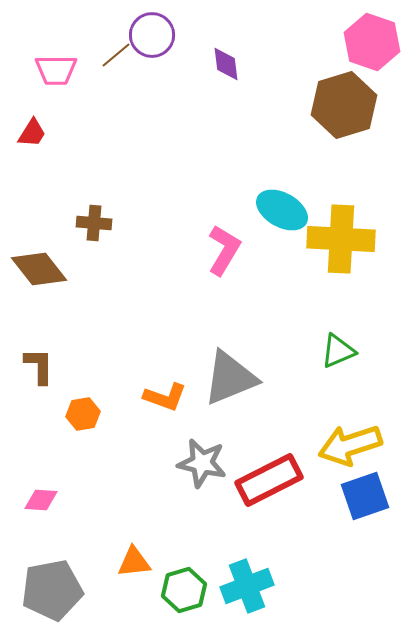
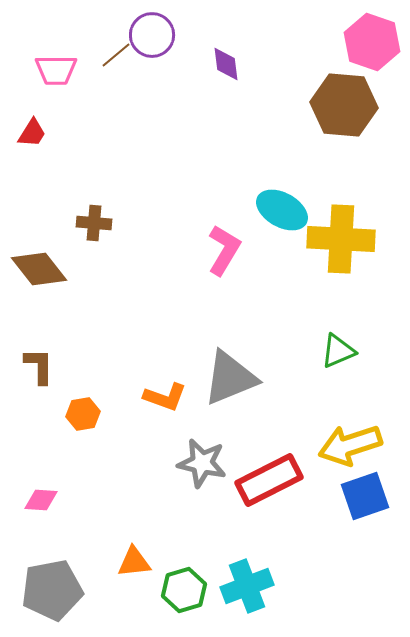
brown hexagon: rotated 22 degrees clockwise
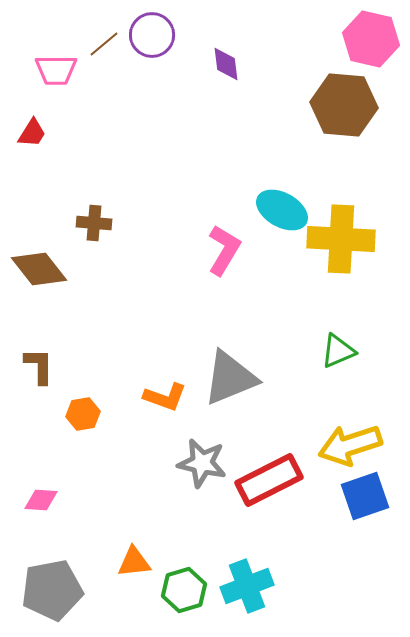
pink hexagon: moved 1 px left, 3 px up; rotated 6 degrees counterclockwise
brown line: moved 12 px left, 11 px up
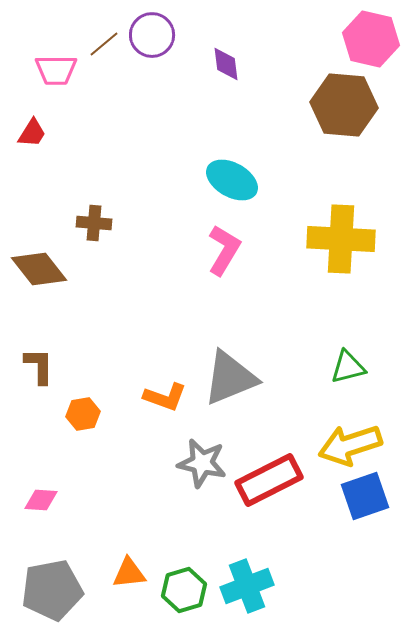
cyan ellipse: moved 50 px left, 30 px up
green triangle: moved 10 px right, 16 px down; rotated 9 degrees clockwise
orange triangle: moved 5 px left, 11 px down
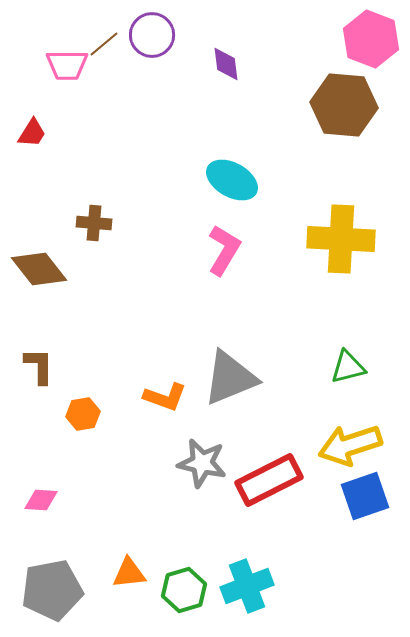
pink hexagon: rotated 8 degrees clockwise
pink trapezoid: moved 11 px right, 5 px up
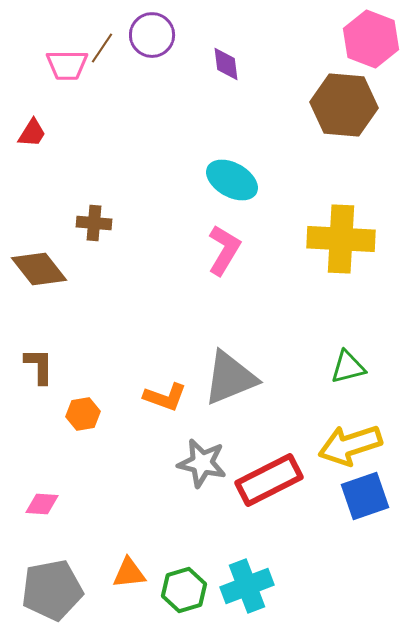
brown line: moved 2 px left, 4 px down; rotated 16 degrees counterclockwise
pink diamond: moved 1 px right, 4 px down
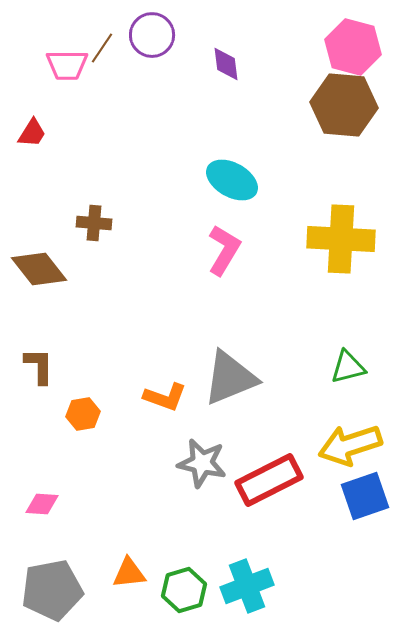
pink hexagon: moved 18 px left, 8 px down; rotated 6 degrees counterclockwise
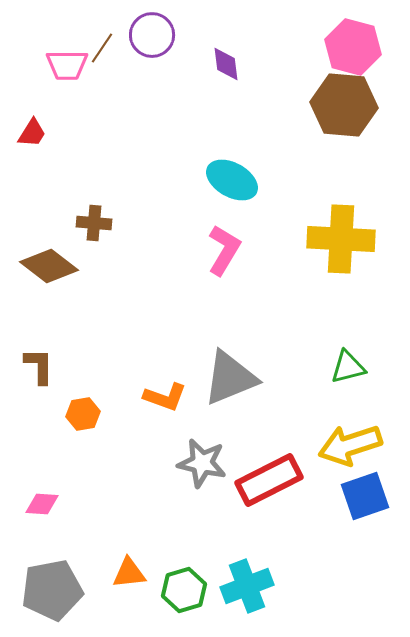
brown diamond: moved 10 px right, 3 px up; rotated 14 degrees counterclockwise
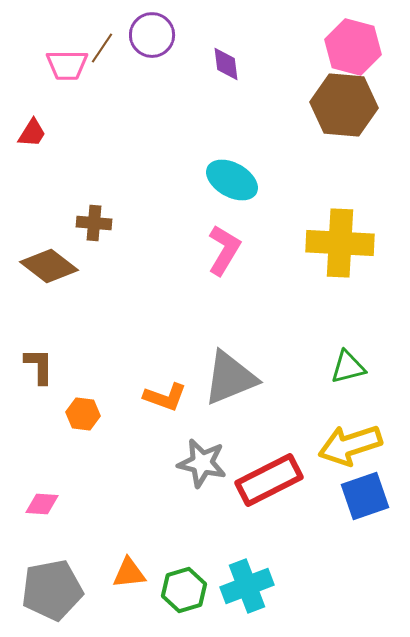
yellow cross: moved 1 px left, 4 px down
orange hexagon: rotated 16 degrees clockwise
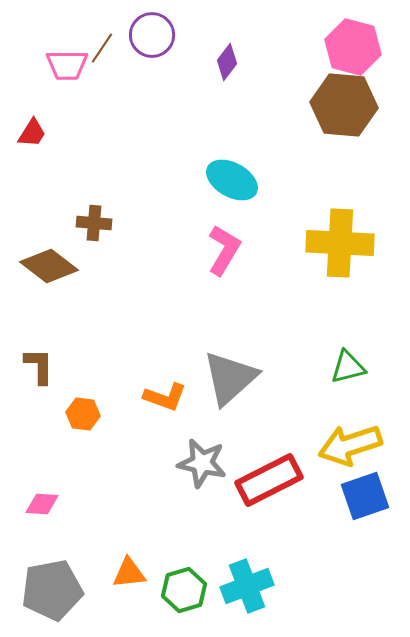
purple diamond: moved 1 px right, 2 px up; rotated 45 degrees clockwise
gray triangle: rotated 20 degrees counterclockwise
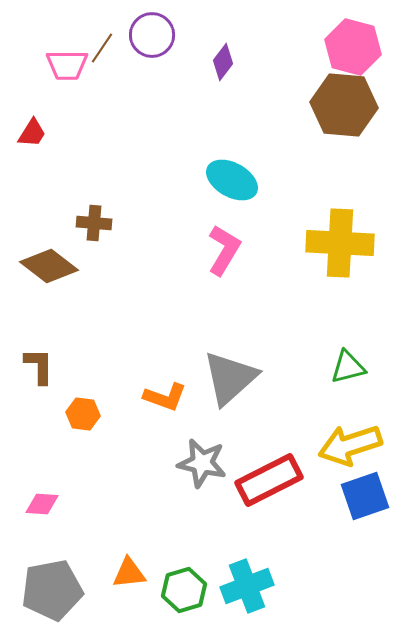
purple diamond: moved 4 px left
